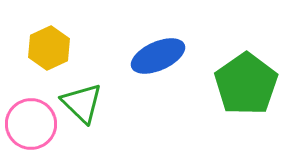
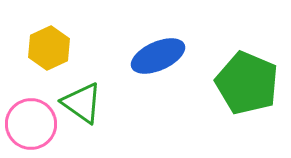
green pentagon: moved 1 px right, 1 px up; rotated 14 degrees counterclockwise
green triangle: rotated 9 degrees counterclockwise
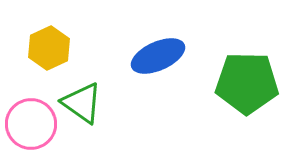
green pentagon: rotated 22 degrees counterclockwise
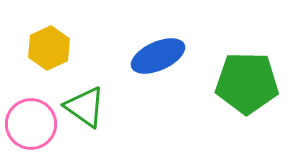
green triangle: moved 3 px right, 4 px down
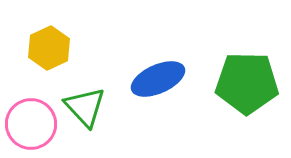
blue ellipse: moved 23 px down
green triangle: rotated 12 degrees clockwise
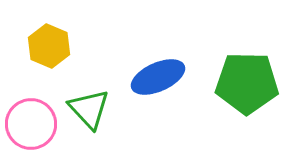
yellow hexagon: moved 2 px up; rotated 12 degrees counterclockwise
blue ellipse: moved 2 px up
green triangle: moved 4 px right, 2 px down
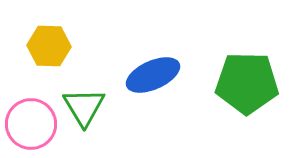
yellow hexagon: rotated 21 degrees counterclockwise
blue ellipse: moved 5 px left, 2 px up
green triangle: moved 5 px left, 2 px up; rotated 12 degrees clockwise
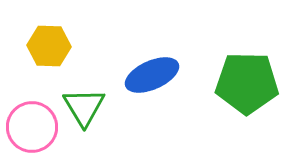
blue ellipse: moved 1 px left
pink circle: moved 1 px right, 3 px down
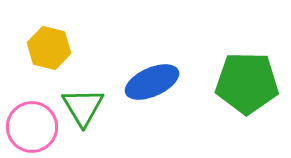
yellow hexagon: moved 2 px down; rotated 12 degrees clockwise
blue ellipse: moved 7 px down
green triangle: moved 1 px left
